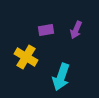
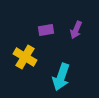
yellow cross: moved 1 px left
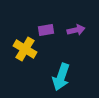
purple arrow: rotated 126 degrees counterclockwise
yellow cross: moved 8 px up
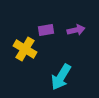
cyan arrow: rotated 12 degrees clockwise
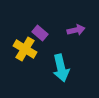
purple rectangle: moved 6 px left, 3 px down; rotated 49 degrees clockwise
cyan arrow: moved 9 px up; rotated 44 degrees counterclockwise
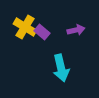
purple rectangle: moved 2 px right, 1 px up
yellow cross: moved 22 px up
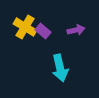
purple rectangle: moved 1 px right, 1 px up
cyan arrow: moved 1 px left
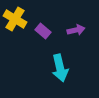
yellow cross: moved 10 px left, 8 px up
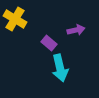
purple rectangle: moved 6 px right, 12 px down
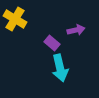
purple rectangle: moved 3 px right
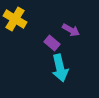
purple arrow: moved 5 px left; rotated 42 degrees clockwise
